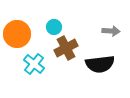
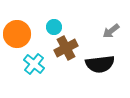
gray arrow: rotated 138 degrees clockwise
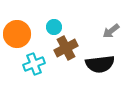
cyan cross: rotated 30 degrees clockwise
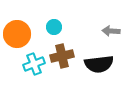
gray arrow: rotated 42 degrees clockwise
brown cross: moved 4 px left, 8 px down; rotated 15 degrees clockwise
black semicircle: moved 1 px left
